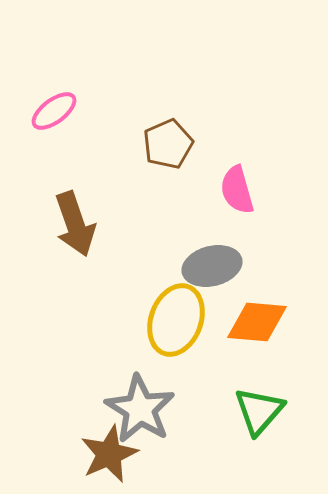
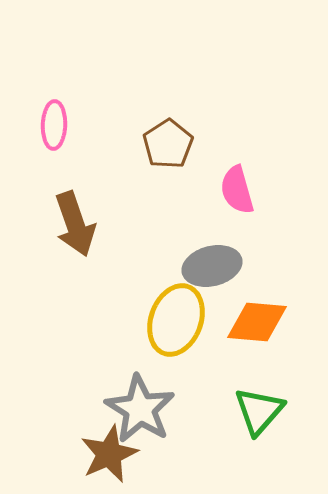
pink ellipse: moved 14 px down; rotated 51 degrees counterclockwise
brown pentagon: rotated 9 degrees counterclockwise
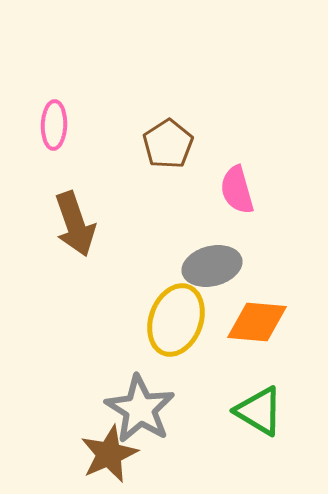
green triangle: rotated 40 degrees counterclockwise
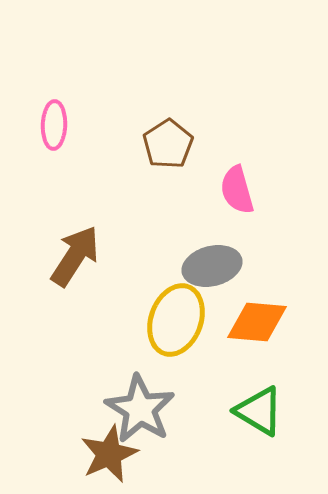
brown arrow: moved 32 px down; rotated 128 degrees counterclockwise
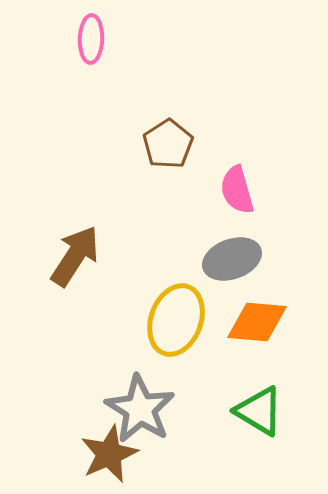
pink ellipse: moved 37 px right, 86 px up
gray ellipse: moved 20 px right, 7 px up; rotated 6 degrees counterclockwise
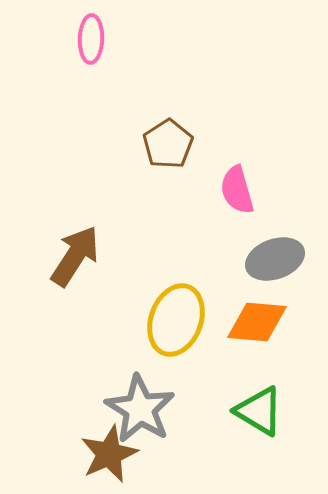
gray ellipse: moved 43 px right
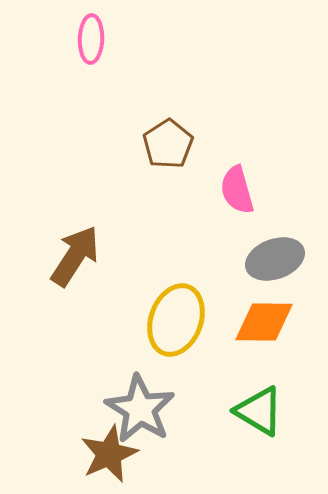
orange diamond: moved 7 px right; rotated 4 degrees counterclockwise
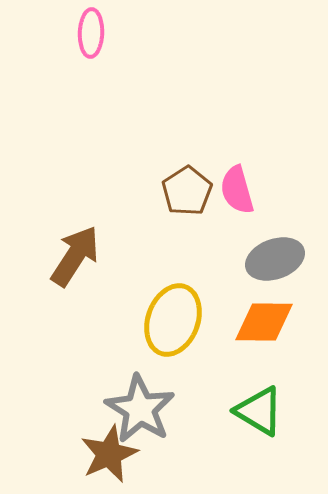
pink ellipse: moved 6 px up
brown pentagon: moved 19 px right, 47 px down
yellow ellipse: moved 3 px left
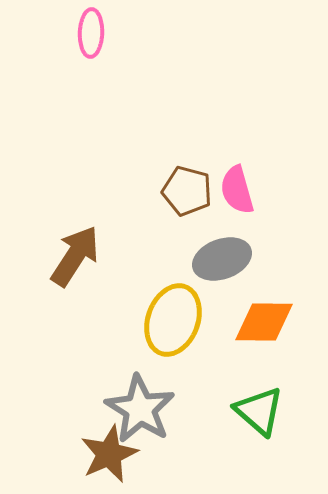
brown pentagon: rotated 24 degrees counterclockwise
gray ellipse: moved 53 px left
green triangle: rotated 10 degrees clockwise
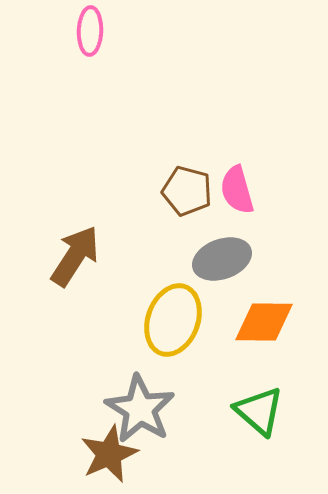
pink ellipse: moved 1 px left, 2 px up
